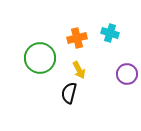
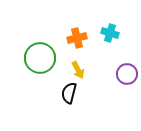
yellow arrow: moved 1 px left
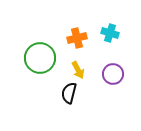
purple circle: moved 14 px left
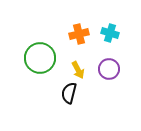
orange cross: moved 2 px right, 4 px up
purple circle: moved 4 px left, 5 px up
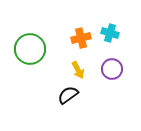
orange cross: moved 2 px right, 4 px down
green circle: moved 10 px left, 9 px up
purple circle: moved 3 px right
black semicircle: moved 1 px left, 2 px down; rotated 40 degrees clockwise
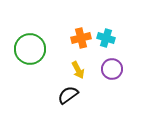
cyan cross: moved 4 px left, 5 px down
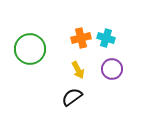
black semicircle: moved 4 px right, 2 px down
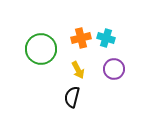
green circle: moved 11 px right
purple circle: moved 2 px right
black semicircle: rotated 40 degrees counterclockwise
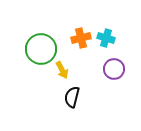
yellow arrow: moved 16 px left
